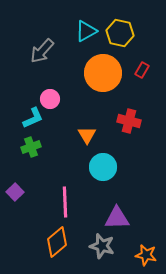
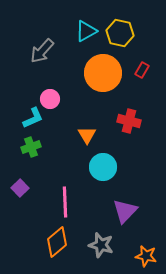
purple square: moved 5 px right, 4 px up
purple triangle: moved 8 px right, 7 px up; rotated 44 degrees counterclockwise
gray star: moved 1 px left, 1 px up
orange star: moved 1 px down
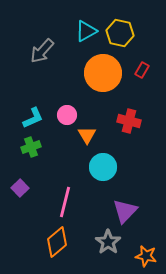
pink circle: moved 17 px right, 16 px down
pink line: rotated 16 degrees clockwise
gray star: moved 7 px right, 3 px up; rotated 20 degrees clockwise
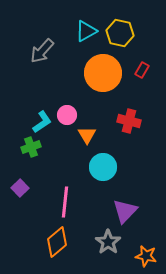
cyan L-shape: moved 9 px right, 4 px down; rotated 10 degrees counterclockwise
pink line: rotated 8 degrees counterclockwise
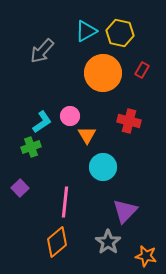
pink circle: moved 3 px right, 1 px down
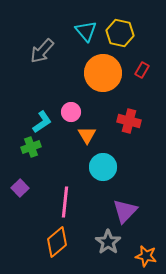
cyan triangle: rotated 40 degrees counterclockwise
pink circle: moved 1 px right, 4 px up
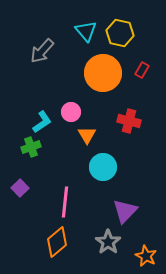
orange star: rotated 15 degrees clockwise
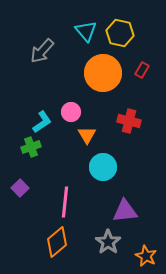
purple triangle: rotated 40 degrees clockwise
